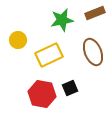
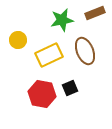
brown ellipse: moved 8 px left, 1 px up
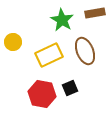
brown rectangle: rotated 12 degrees clockwise
green star: rotated 30 degrees counterclockwise
yellow circle: moved 5 px left, 2 px down
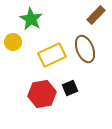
brown rectangle: moved 1 px right, 2 px down; rotated 36 degrees counterclockwise
green star: moved 31 px left, 1 px up
brown ellipse: moved 2 px up
yellow rectangle: moved 3 px right
red hexagon: rotated 20 degrees counterclockwise
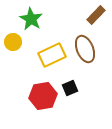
red hexagon: moved 1 px right, 2 px down
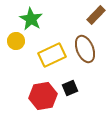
yellow circle: moved 3 px right, 1 px up
